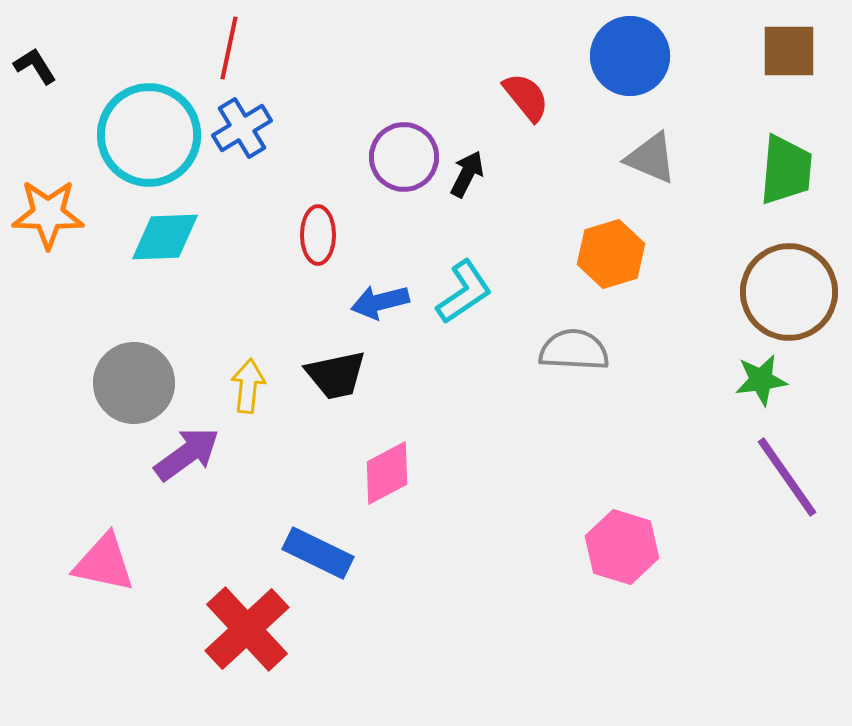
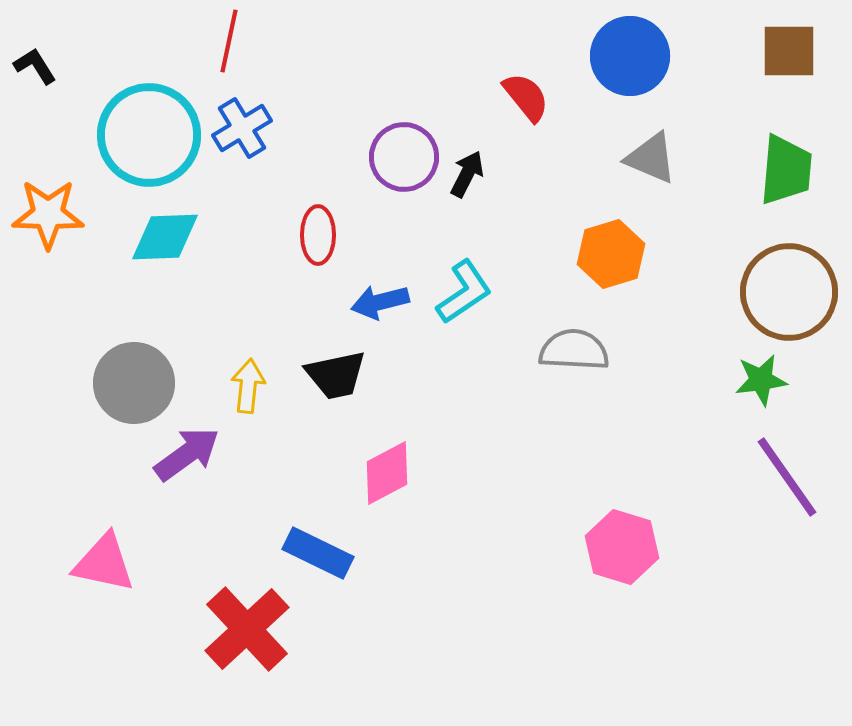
red line: moved 7 px up
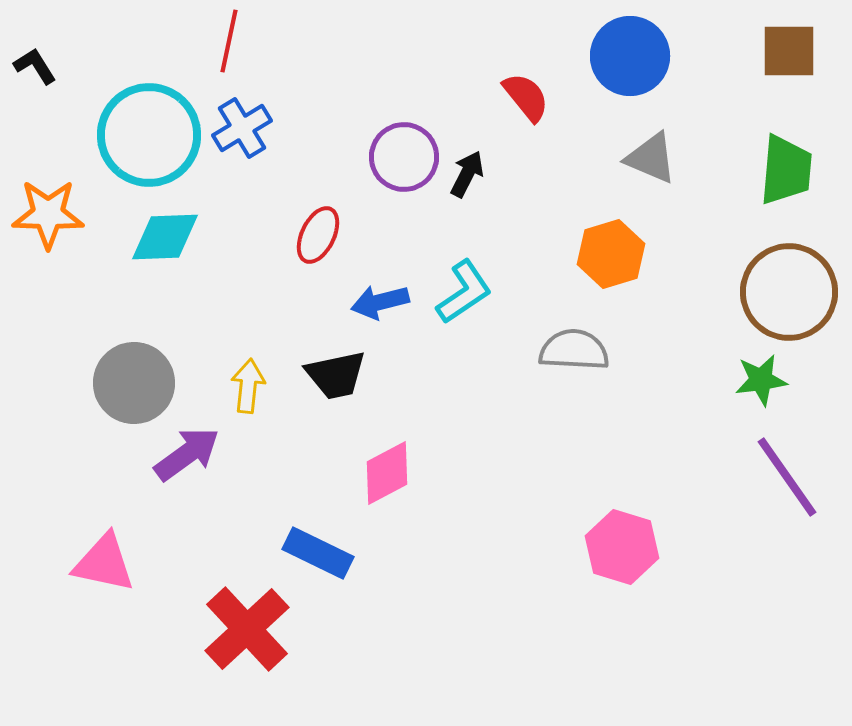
red ellipse: rotated 26 degrees clockwise
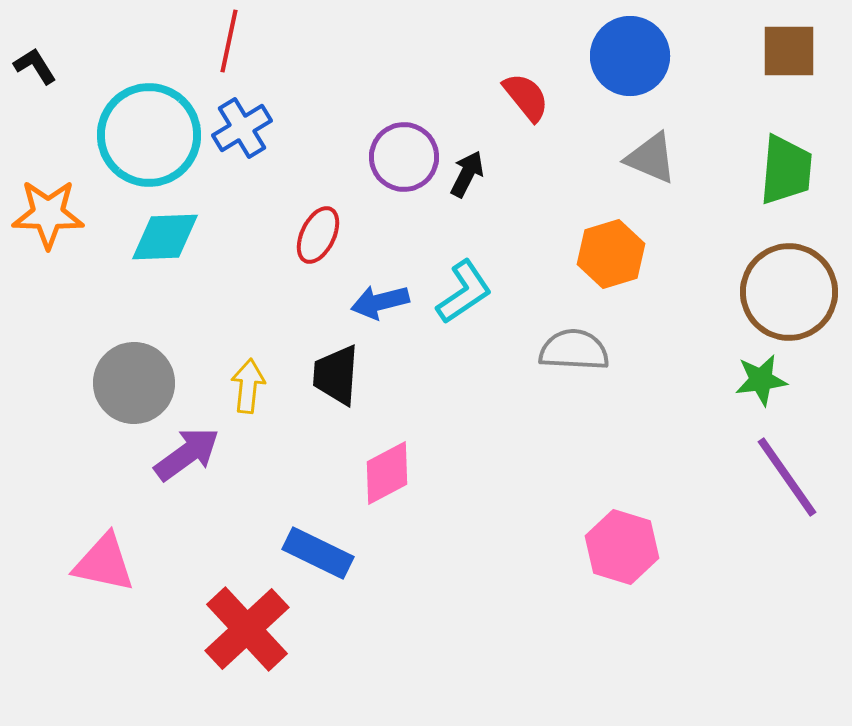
black trapezoid: rotated 106 degrees clockwise
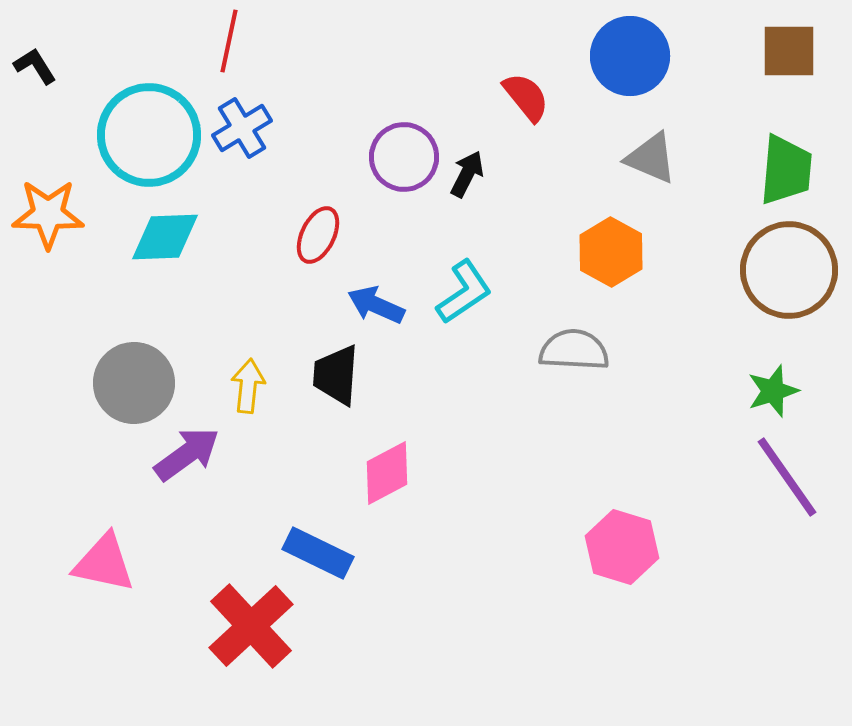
orange hexagon: moved 2 px up; rotated 14 degrees counterclockwise
brown circle: moved 22 px up
blue arrow: moved 4 px left, 3 px down; rotated 38 degrees clockwise
green star: moved 12 px right, 11 px down; rotated 10 degrees counterclockwise
red cross: moved 4 px right, 3 px up
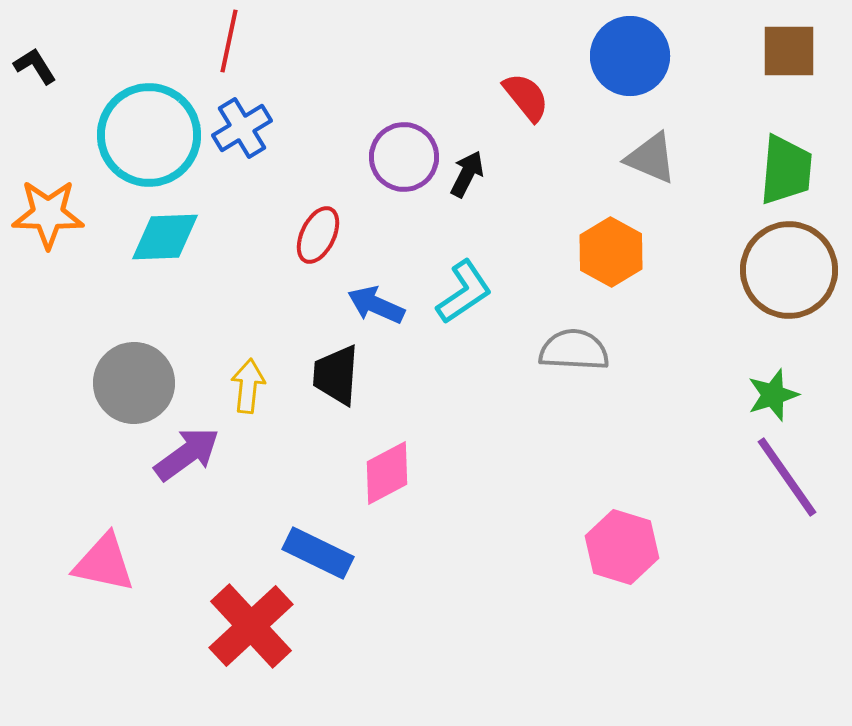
green star: moved 4 px down
